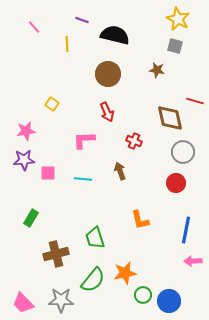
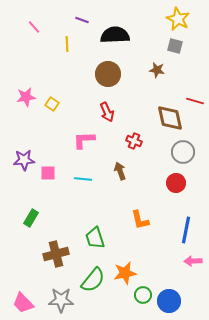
black semicircle: rotated 16 degrees counterclockwise
pink star: moved 34 px up
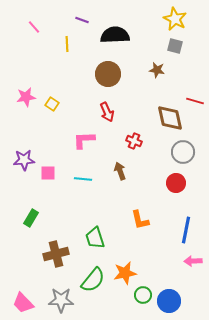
yellow star: moved 3 px left
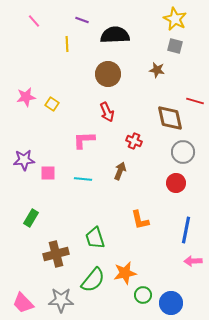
pink line: moved 6 px up
brown arrow: rotated 42 degrees clockwise
blue circle: moved 2 px right, 2 px down
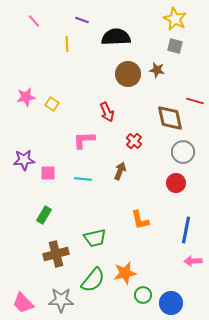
black semicircle: moved 1 px right, 2 px down
brown circle: moved 20 px right
red cross: rotated 21 degrees clockwise
green rectangle: moved 13 px right, 3 px up
green trapezoid: rotated 85 degrees counterclockwise
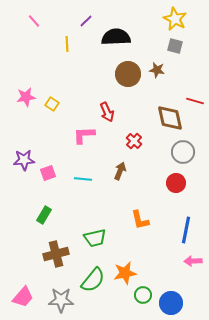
purple line: moved 4 px right, 1 px down; rotated 64 degrees counterclockwise
pink L-shape: moved 5 px up
pink square: rotated 21 degrees counterclockwise
pink trapezoid: moved 6 px up; rotated 95 degrees counterclockwise
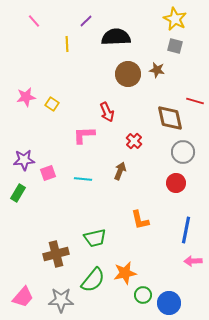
green rectangle: moved 26 px left, 22 px up
blue circle: moved 2 px left
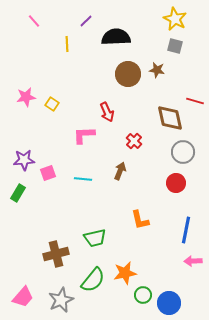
gray star: rotated 25 degrees counterclockwise
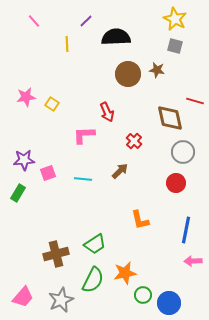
brown arrow: rotated 24 degrees clockwise
green trapezoid: moved 6 px down; rotated 20 degrees counterclockwise
green semicircle: rotated 12 degrees counterclockwise
